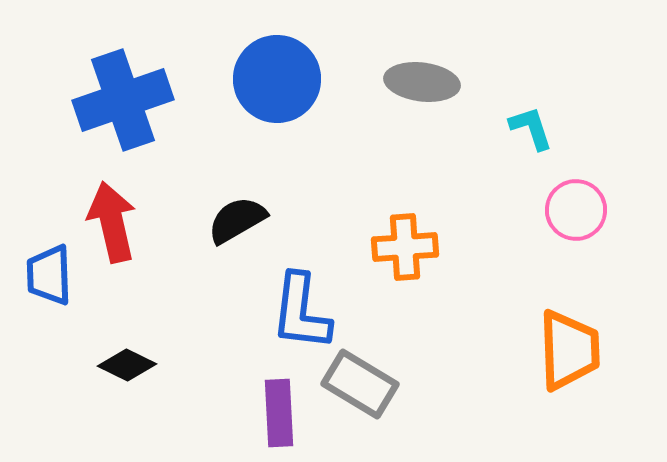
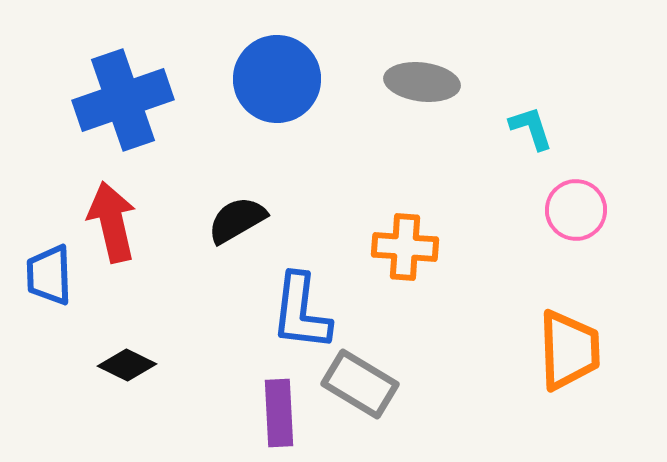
orange cross: rotated 8 degrees clockwise
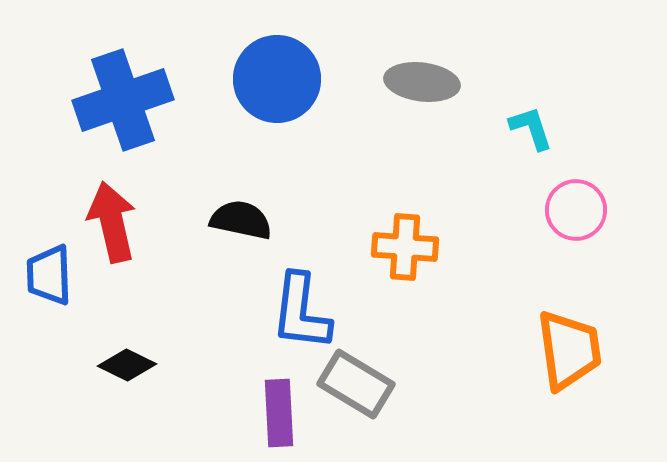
black semicircle: moved 4 px right; rotated 42 degrees clockwise
orange trapezoid: rotated 6 degrees counterclockwise
gray rectangle: moved 4 px left
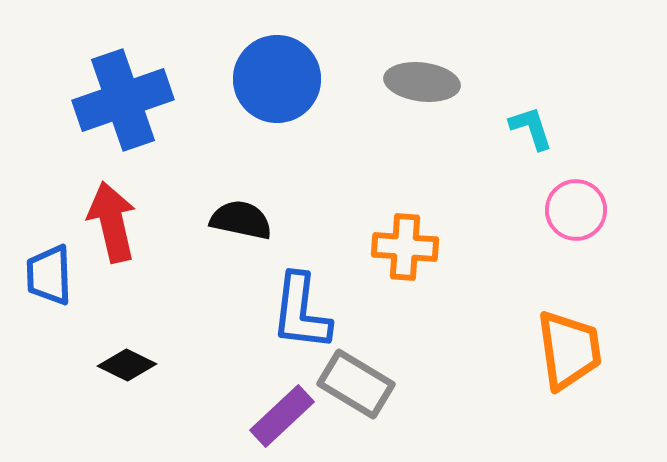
purple rectangle: moved 3 px right, 3 px down; rotated 50 degrees clockwise
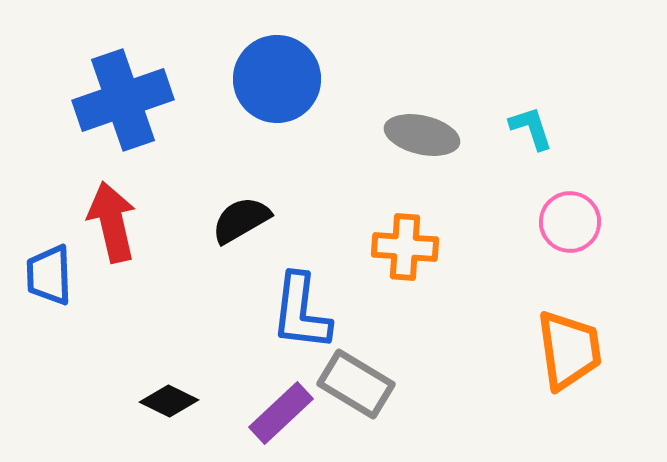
gray ellipse: moved 53 px down; rotated 6 degrees clockwise
pink circle: moved 6 px left, 12 px down
black semicircle: rotated 42 degrees counterclockwise
black diamond: moved 42 px right, 36 px down
purple rectangle: moved 1 px left, 3 px up
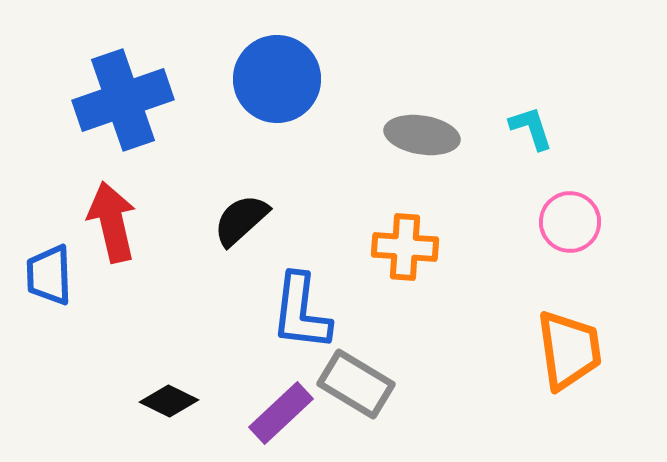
gray ellipse: rotated 4 degrees counterclockwise
black semicircle: rotated 12 degrees counterclockwise
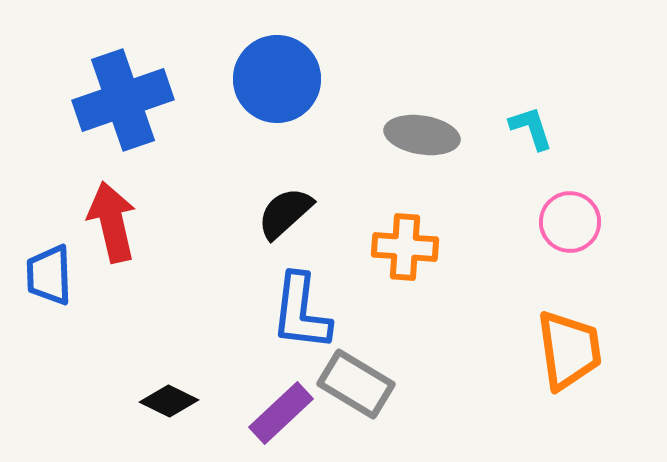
black semicircle: moved 44 px right, 7 px up
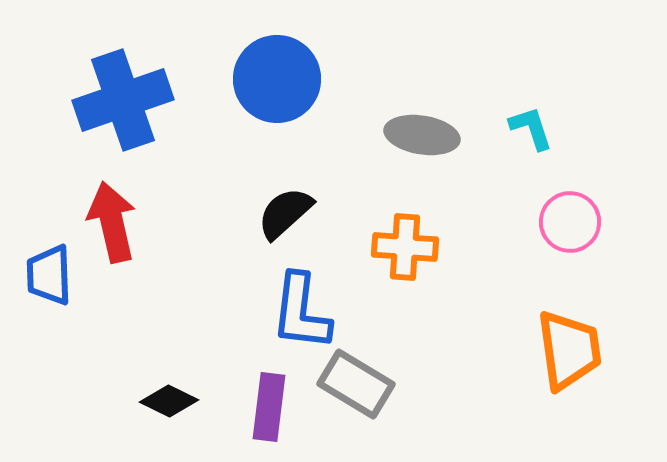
purple rectangle: moved 12 px left, 6 px up; rotated 40 degrees counterclockwise
